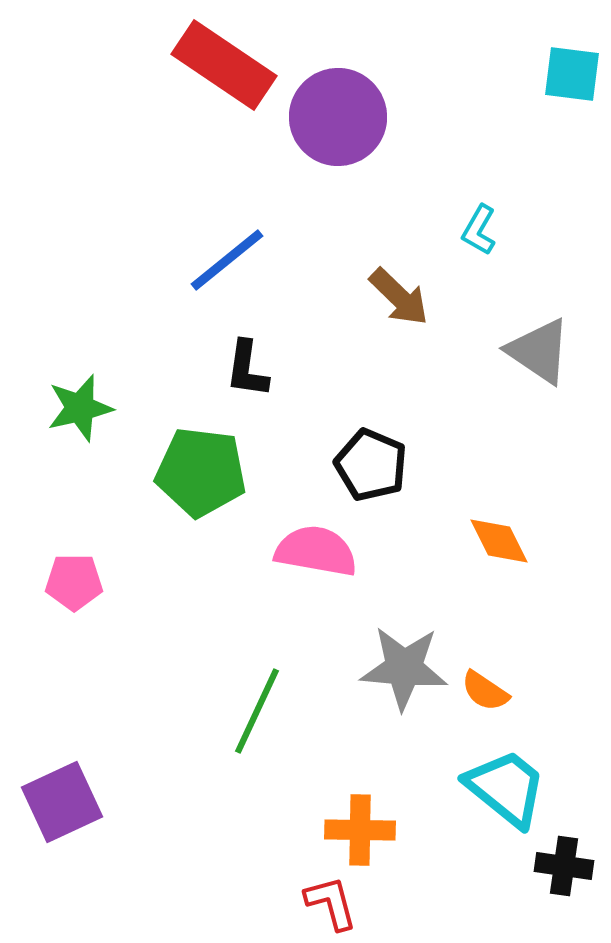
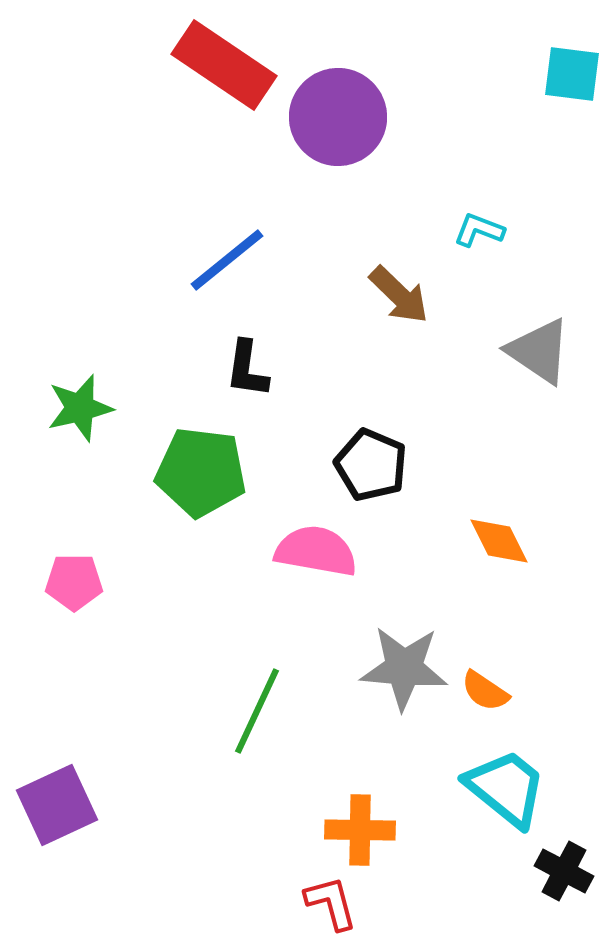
cyan L-shape: rotated 81 degrees clockwise
brown arrow: moved 2 px up
purple square: moved 5 px left, 3 px down
black cross: moved 5 px down; rotated 20 degrees clockwise
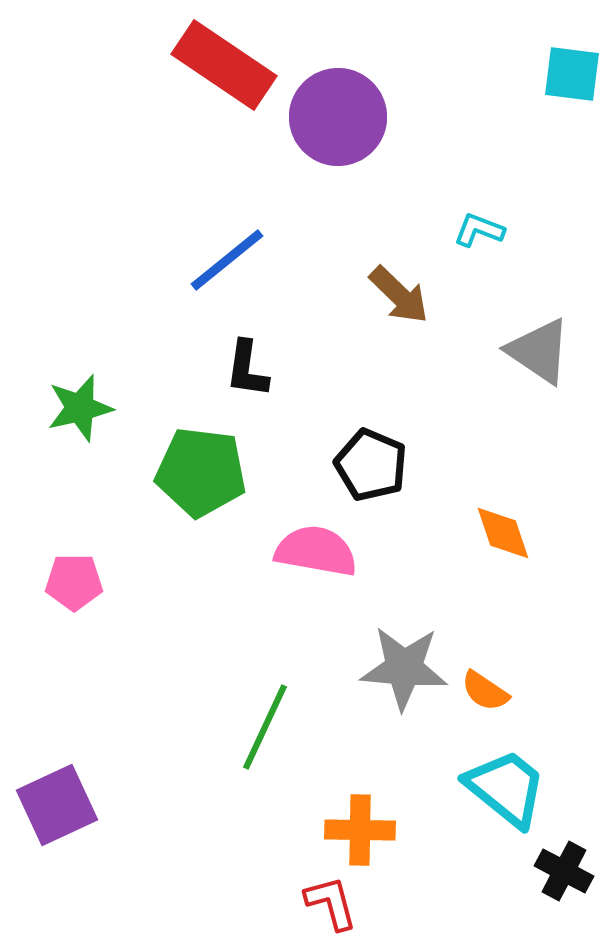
orange diamond: moved 4 px right, 8 px up; rotated 8 degrees clockwise
green line: moved 8 px right, 16 px down
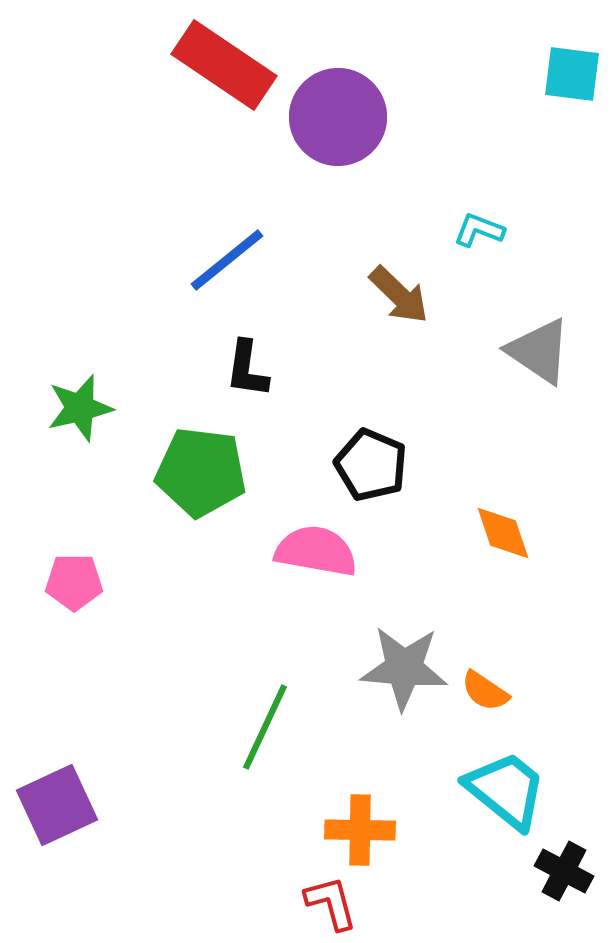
cyan trapezoid: moved 2 px down
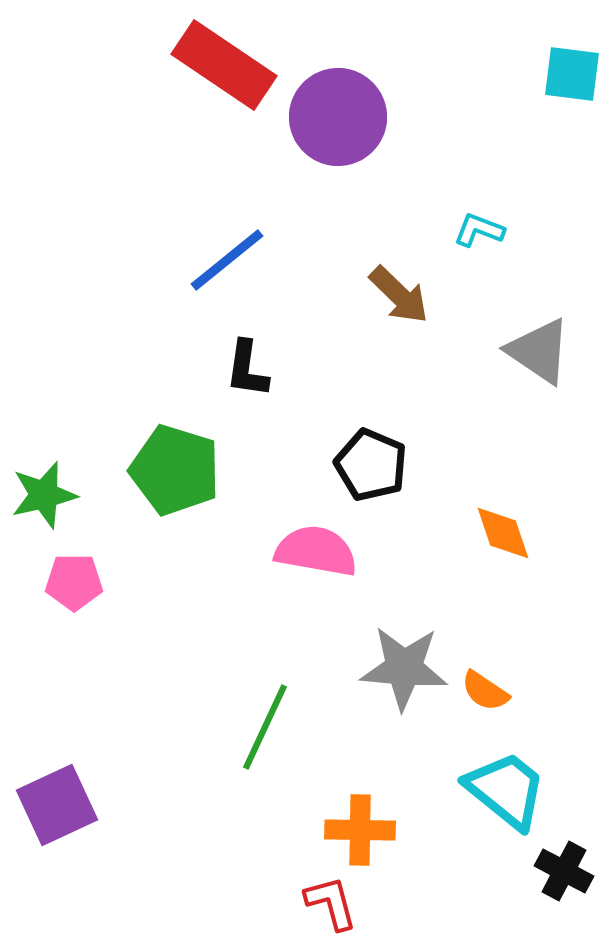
green star: moved 36 px left, 87 px down
green pentagon: moved 26 px left, 2 px up; rotated 10 degrees clockwise
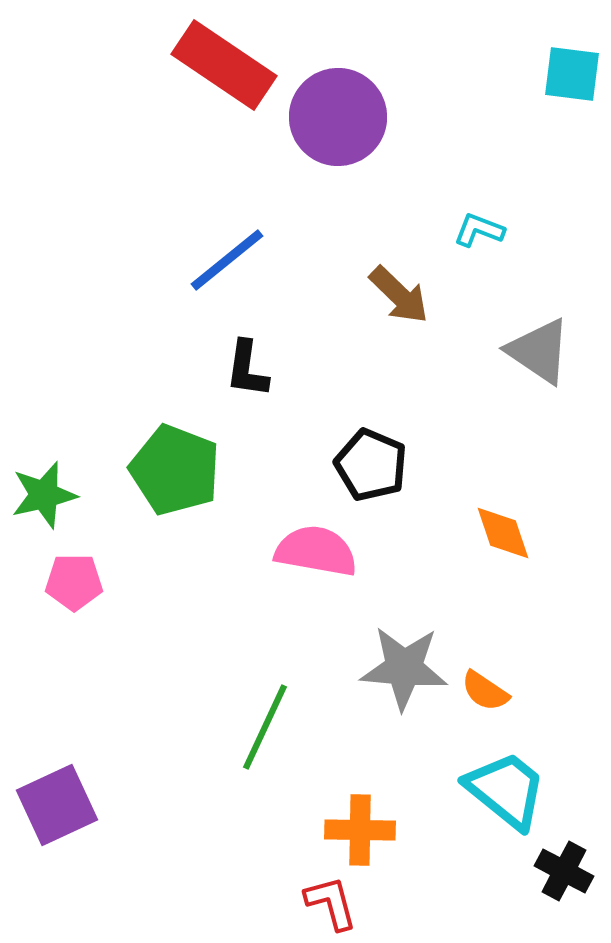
green pentagon: rotated 4 degrees clockwise
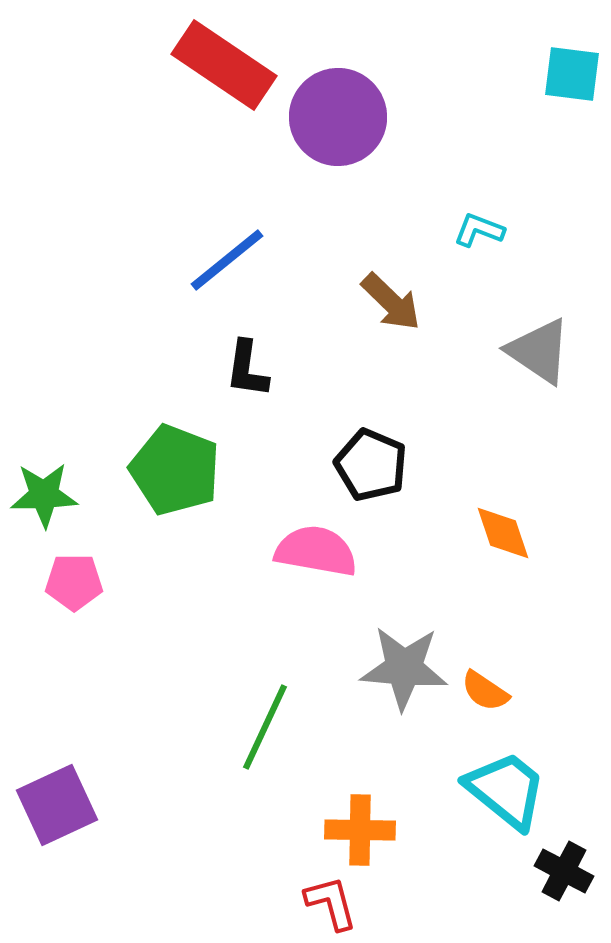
brown arrow: moved 8 px left, 7 px down
green star: rotated 12 degrees clockwise
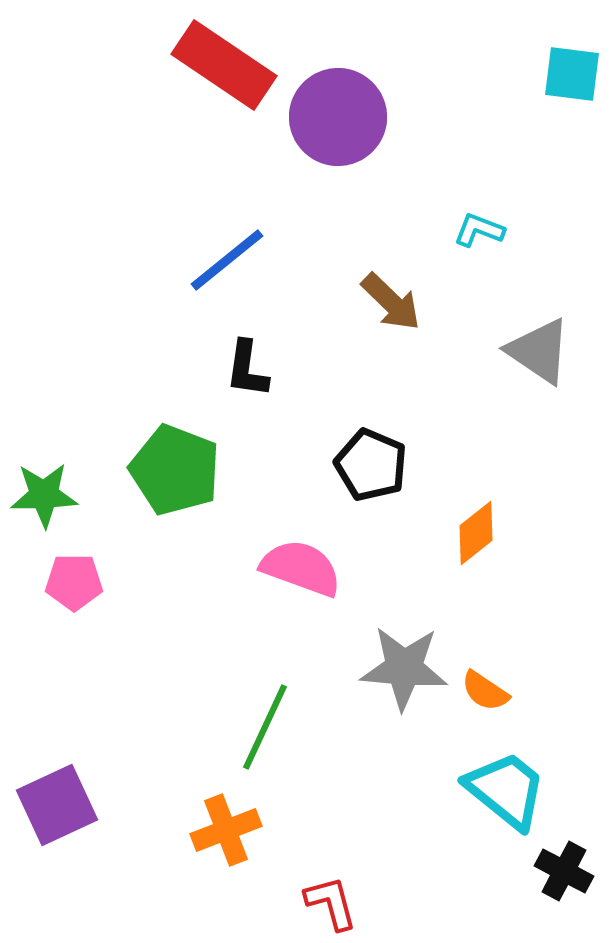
orange diamond: moved 27 px left; rotated 70 degrees clockwise
pink semicircle: moved 15 px left, 17 px down; rotated 10 degrees clockwise
orange cross: moved 134 px left; rotated 22 degrees counterclockwise
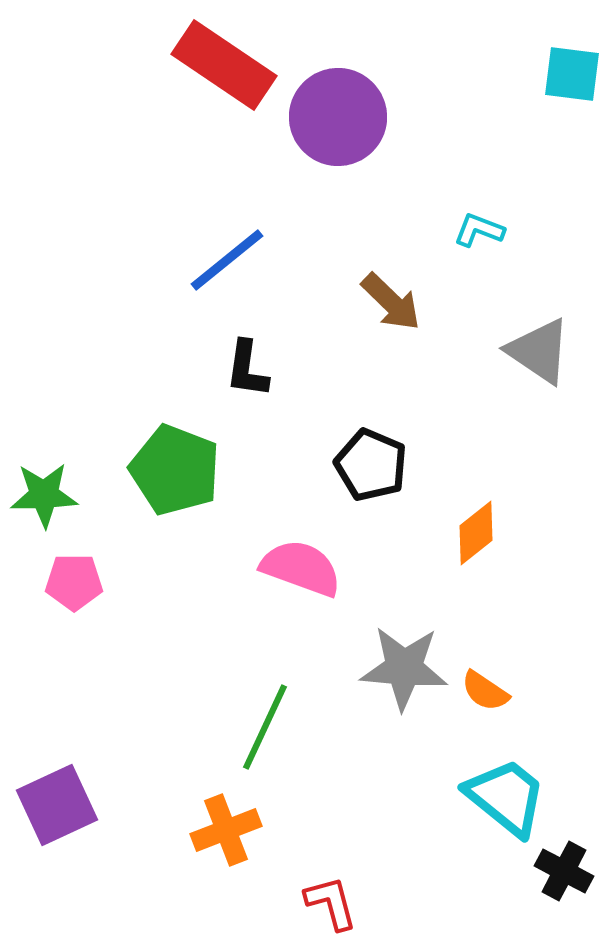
cyan trapezoid: moved 7 px down
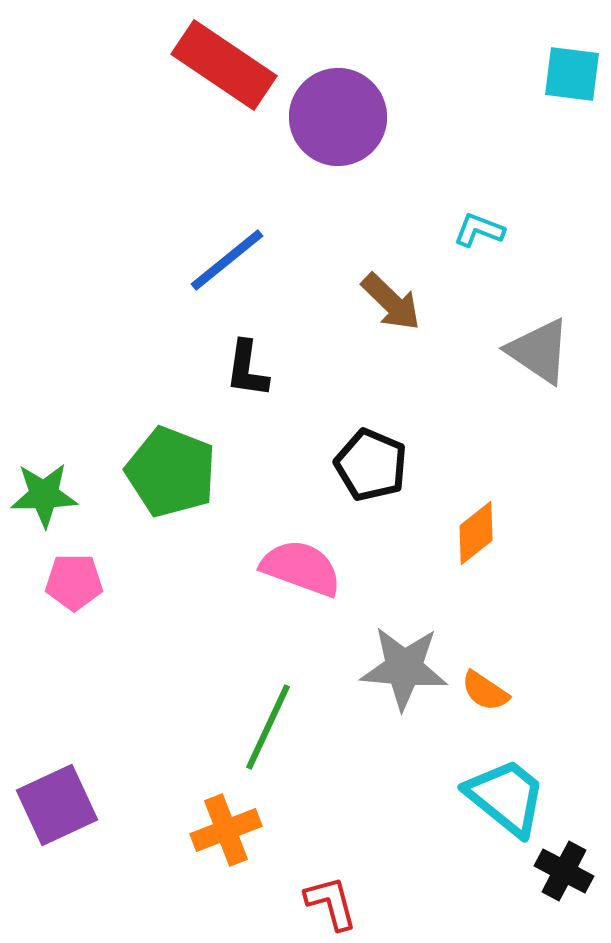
green pentagon: moved 4 px left, 2 px down
green line: moved 3 px right
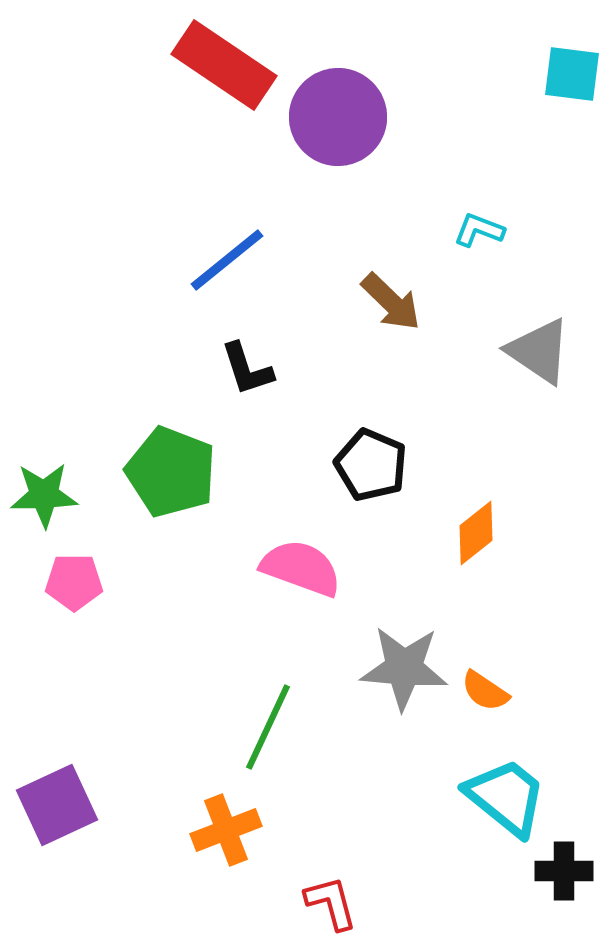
black L-shape: rotated 26 degrees counterclockwise
black cross: rotated 28 degrees counterclockwise
